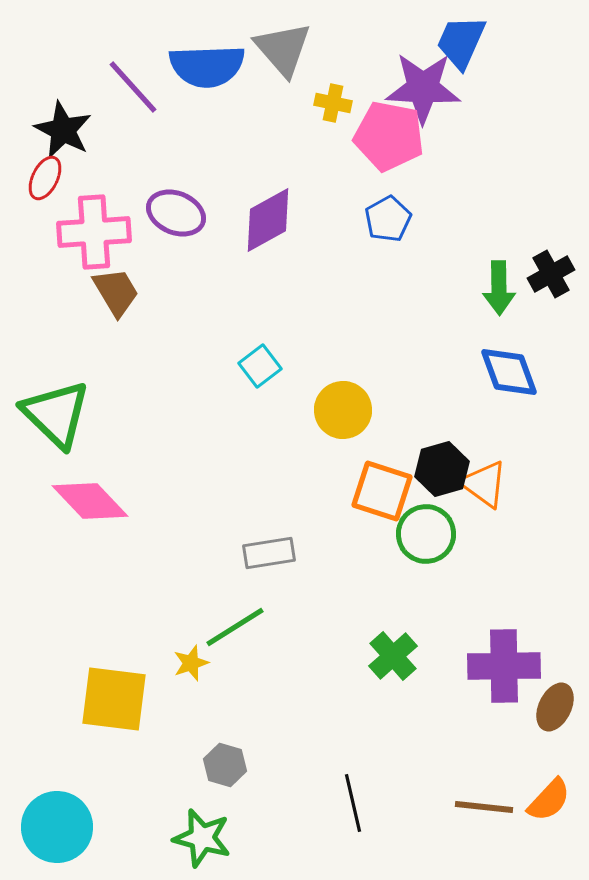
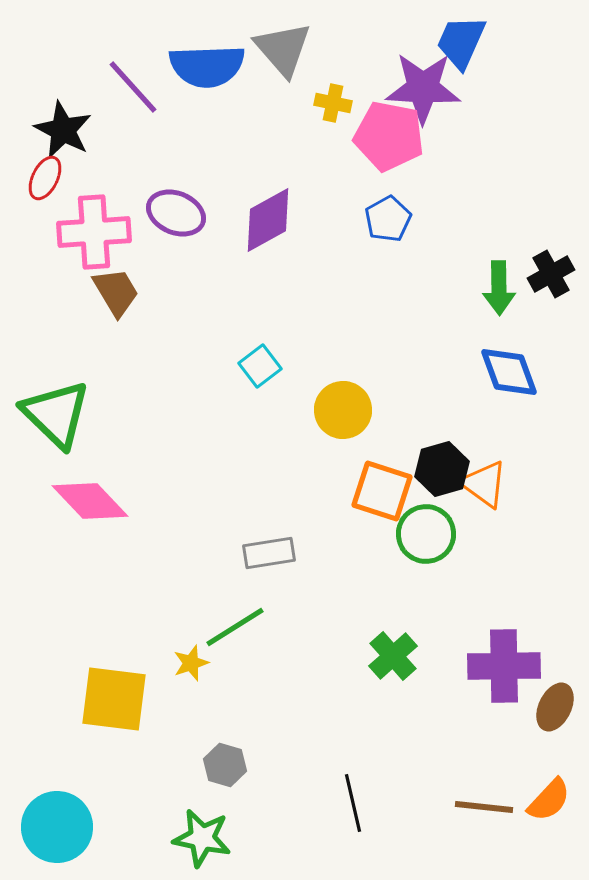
green star: rotated 4 degrees counterclockwise
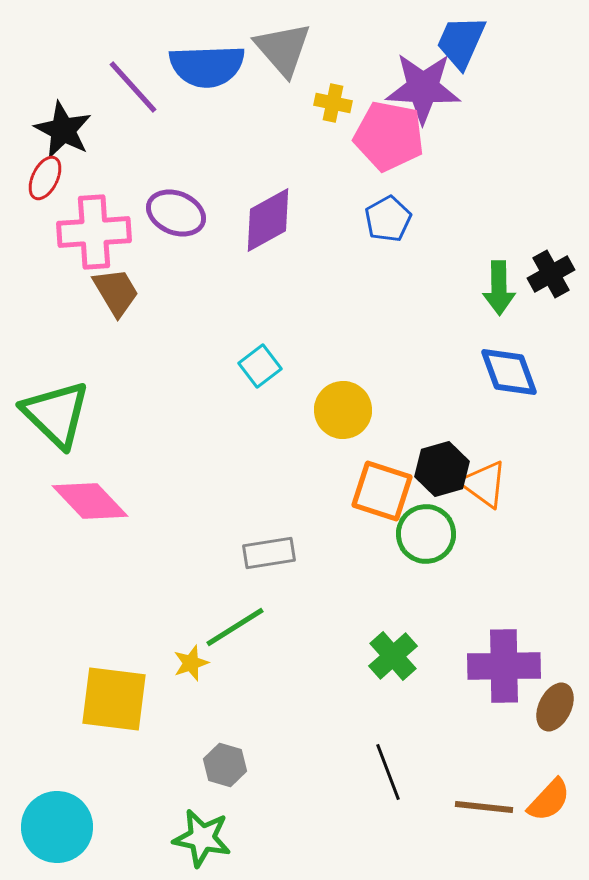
black line: moved 35 px right, 31 px up; rotated 8 degrees counterclockwise
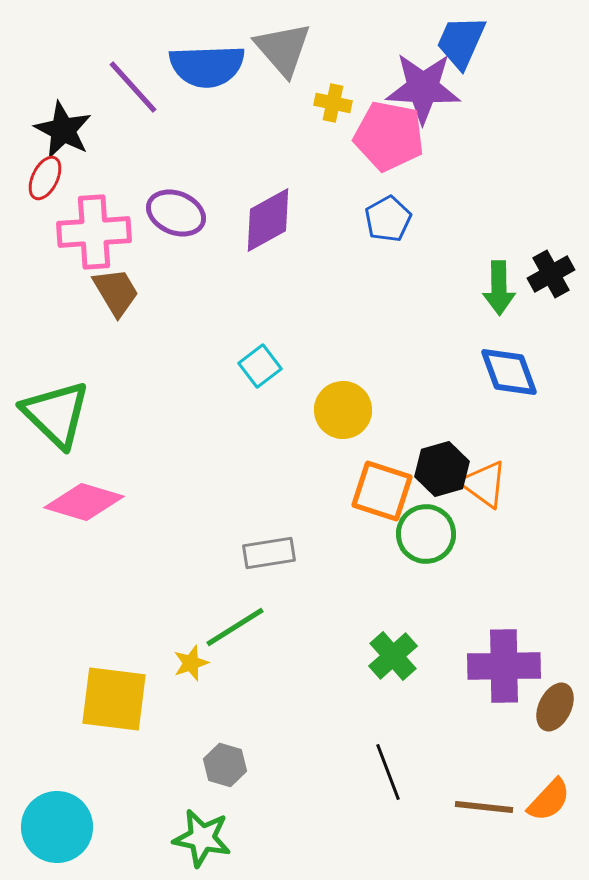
pink diamond: moved 6 px left, 1 px down; rotated 30 degrees counterclockwise
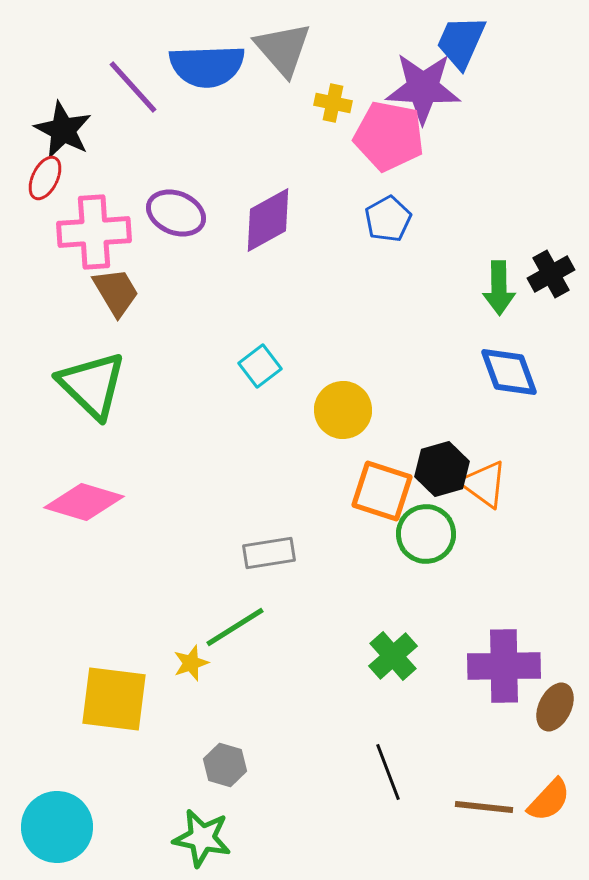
green triangle: moved 36 px right, 29 px up
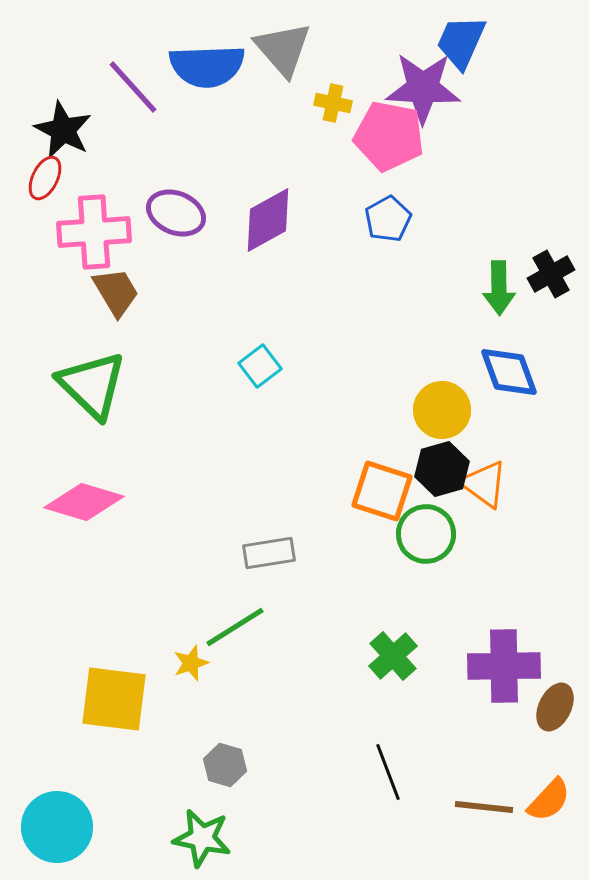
yellow circle: moved 99 px right
